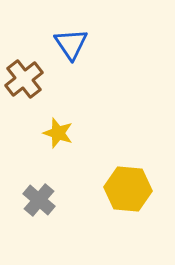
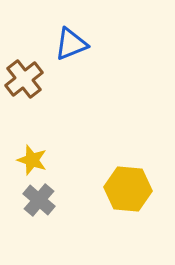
blue triangle: rotated 42 degrees clockwise
yellow star: moved 26 px left, 27 px down
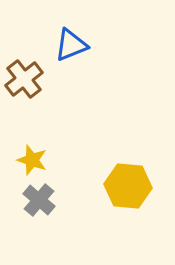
blue triangle: moved 1 px down
yellow hexagon: moved 3 px up
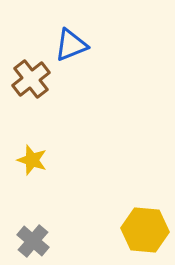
brown cross: moved 7 px right
yellow hexagon: moved 17 px right, 44 px down
gray cross: moved 6 px left, 41 px down
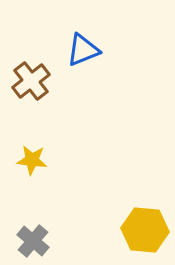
blue triangle: moved 12 px right, 5 px down
brown cross: moved 2 px down
yellow star: rotated 12 degrees counterclockwise
